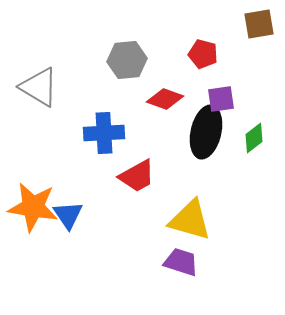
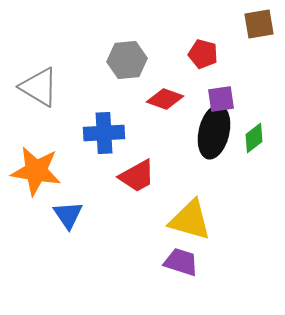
black ellipse: moved 8 px right
orange star: moved 3 px right, 36 px up
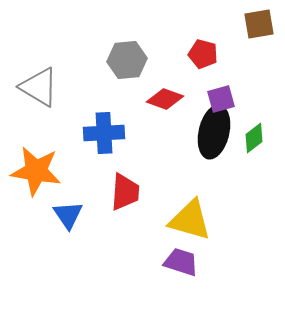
purple square: rotated 8 degrees counterclockwise
red trapezoid: moved 12 px left, 16 px down; rotated 57 degrees counterclockwise
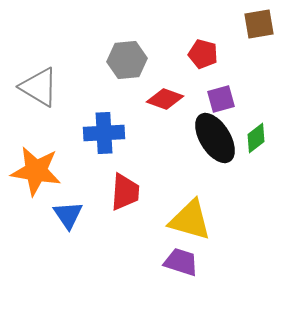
black ellipse: moved 1 px right, 6 px down; rotated 45 degrees counterclockwise
green diamond: moved 2 px right
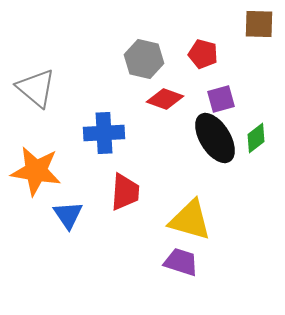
brown square: rotated 12 degrees clockwise
gray hexagon: moved 17 px right, 1 px up; rotated 18 degrees clockwise
gray triangle: moved 3 px left, 1 px down; rotated 9 degrees clockwise
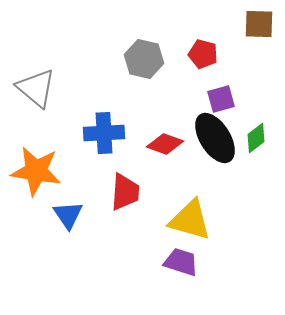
red diamond: moved 45 px down
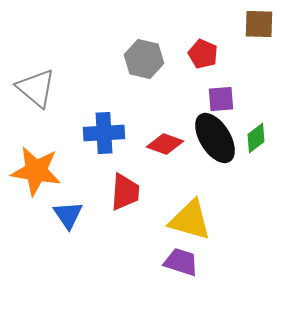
red pentagon: rotated 8 degrees clockwise
purple square: rotated 12 degrees clockwise
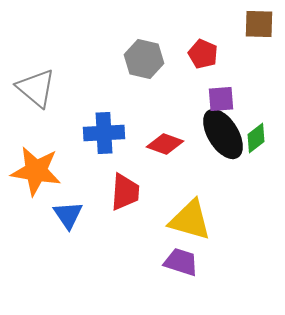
black ellipse: moved 8 px right, 4 px up
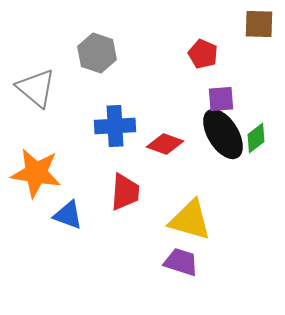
gray hexagon: moved 47 px left, 6 px up; rotated 6 degrees clockwise
blue cross: moved 11 px right, 7 px up
orange star: moved 2 px down
blue triangle: rotated 36 degrees counterclockwise
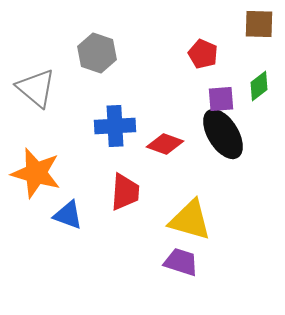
green diamond: moved 3 px right, 52 px up
orange star: rotated 6 degrees clockwise
